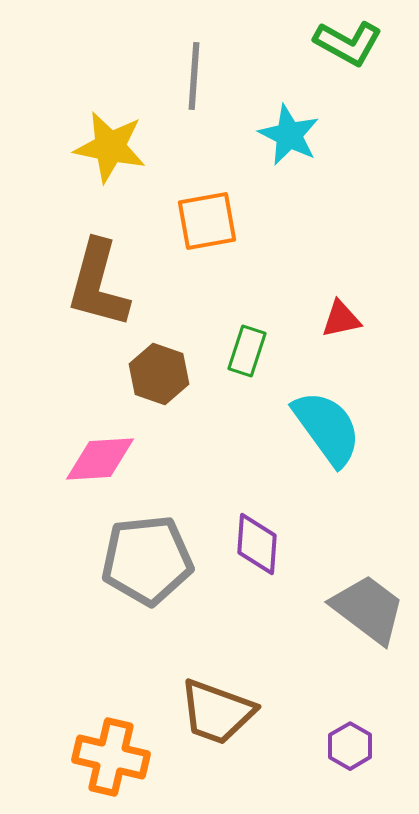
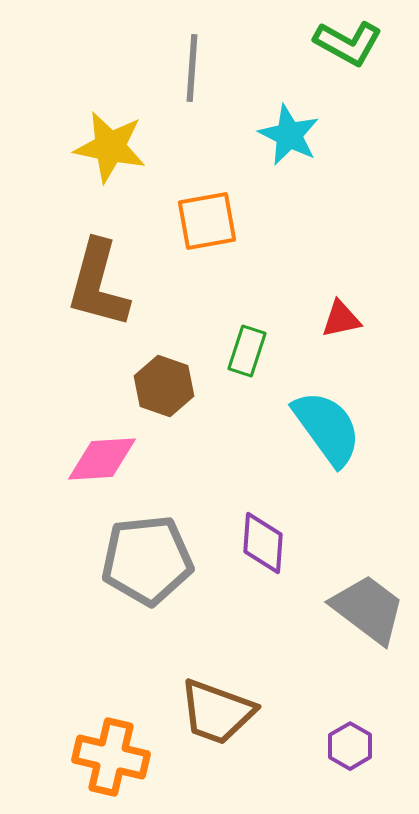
gray line: moved 2 px left, 8 px up
brown hexagon: moved 5 px right, 12 px down
pink diamond: moved 2 px right
purple diamond: moved 6 px right, 1 px up
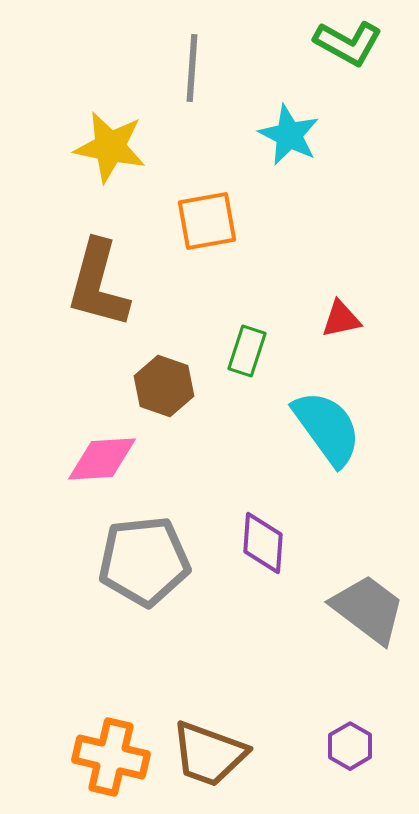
gray pentagon: moved 3 px left, 1 px down
brown trapezoid: moved 8 px left, 42 px down
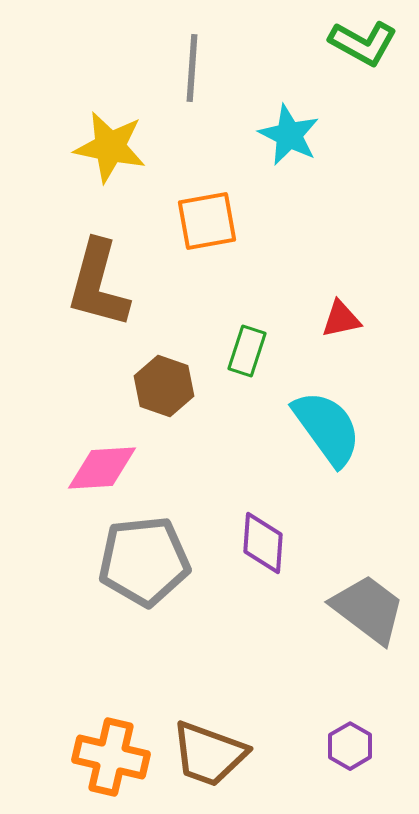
green L-shape: moved 15 px right
pink diamond: moved 9 px down
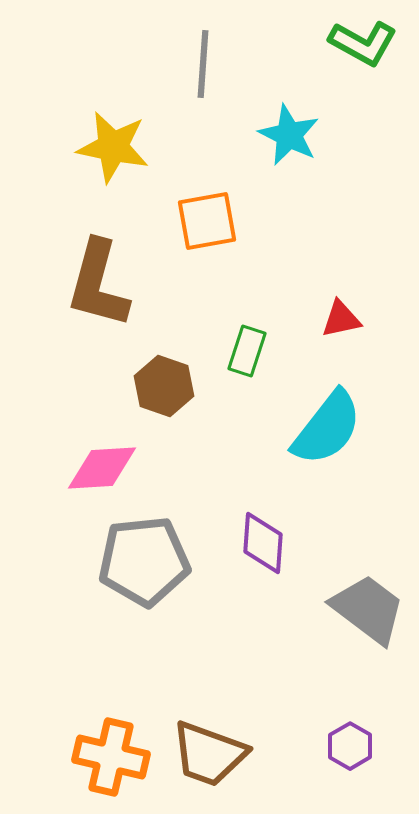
gray line: moved 11 px right, 4 px up
yellow star: moved 3 px right
cyan semicircle: rotated 74 degrees clockwise
